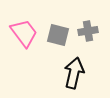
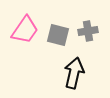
pink trapezoid: moved 1 px right, 3 px up; rotated 72 degrees clockwise
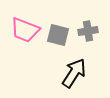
pink trapezoid: rotated 76 degrees clockwise
black arrow: rotated 20 degrees clockwise
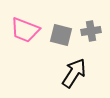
gray cross: moved 3 px right
gray square: moved 3 px right
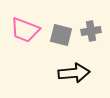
black arrow: rotated 52 degrees clockwise
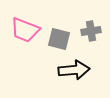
gray square: moved 2 px left, 4 px down
black arrow: moved 3 px up
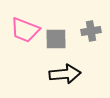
gray square: moved 3 px left; rotated 15 degrees counterclockwise
black arrow: moved 9 px left, 4 px down
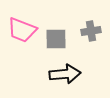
pink trapezoid: moved 3 px left
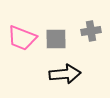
pink trapezoid: moved 8 px down
